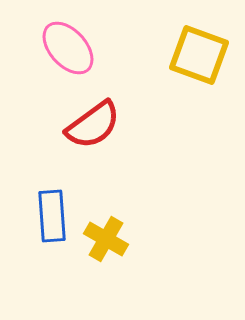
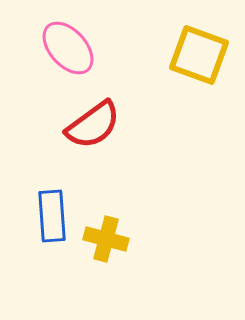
yellow cross: rotated 15 degrees counterclockwise
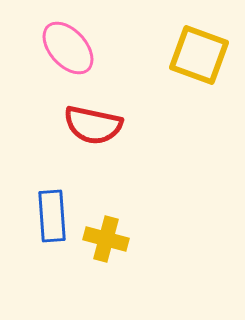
red semicircle: rotated 48 degrees clockwise
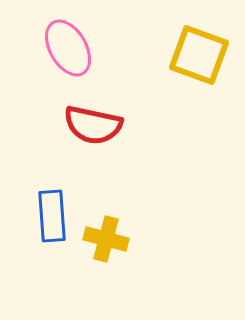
pink ellipse: rotated 12 degrees clockwise
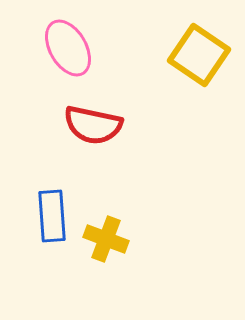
yellow square: rotated 14 degrees clockwise
yellow cross: rotated 6 degrees clockwise
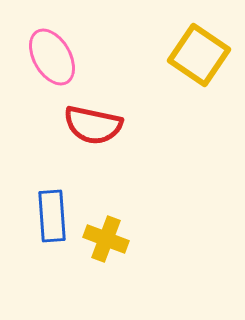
pink ellipse: moved 16 px left, 9 px down
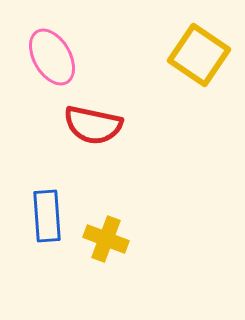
blue rectangle: moved 5 px left
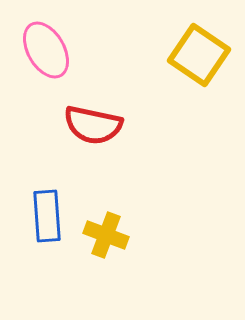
pink ellipse: moved 6 px left, 7 px up
yellow cross: moved 4 px up
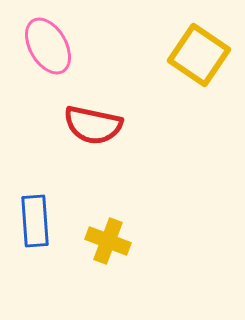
pink ellipse: moved 2 px right, 4 px up
blue rectangle: moved 12 px left, 5 px down
yellow cross: moved 2 px right, 6 px down
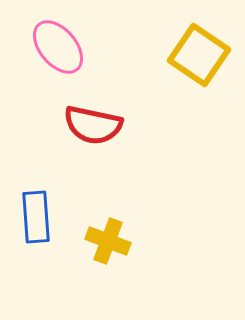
pink ellipse: moved 10 px right, 1 px down; rotated 10 degrees counterclockwise
blue rectangle: moved 1 px right, 4 px up
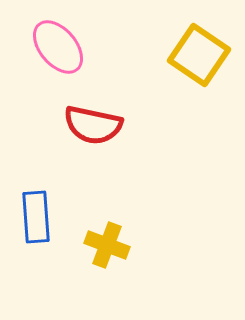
yellow cross: moved 1 px left, 4 px down
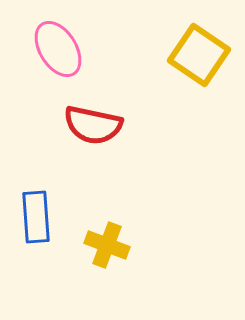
pink ellipse: moved 2 px down; rotated 8 degrees clockwise
